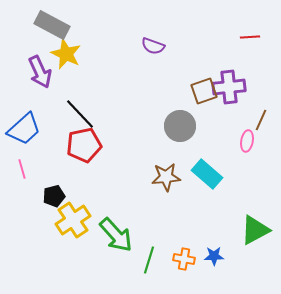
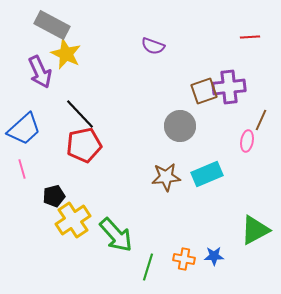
cyan rectangle: rotated 64 degrees counterclockwise
green line: moved 1 px left, 7 px down
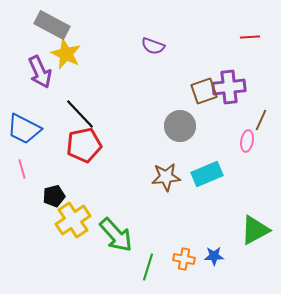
blue trapezoid: rotated 69 degrees clockwise
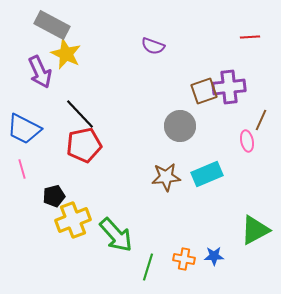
pink ellipse: rotated 20 degrees counterclockwise
yellow cross: rotated 12 degrees clockwise
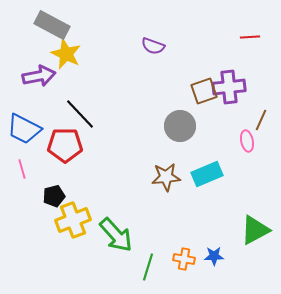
purple arrow: moved 1 px left, 4 px down; rotated 76 degrees counterclockwise
red pentagon: moved 19 px left; rotated 12 degrees clockwise
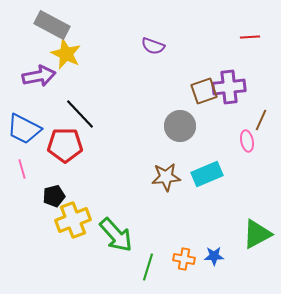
green triangle: moved 2 px right, 4 px down
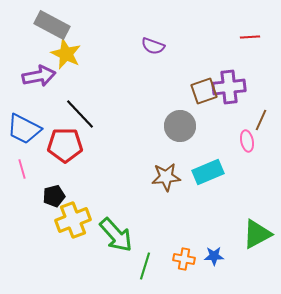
cyan rectangle: moved 1 px right, 2 px up
green line: moved 3 px left, 1 px up
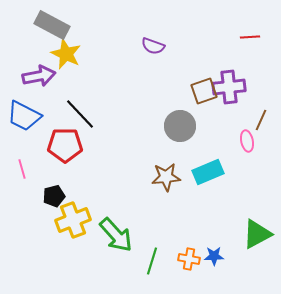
blue trapezoid: moved 13 px up
orange cross: moved 5 px right
green line: moved 7 px right, 5 px up
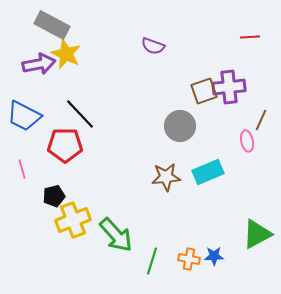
purple arrow: moved 12 px up
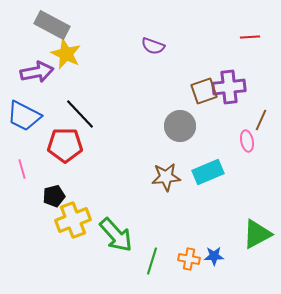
purple arrow: moved 2 px left, 8 px down
